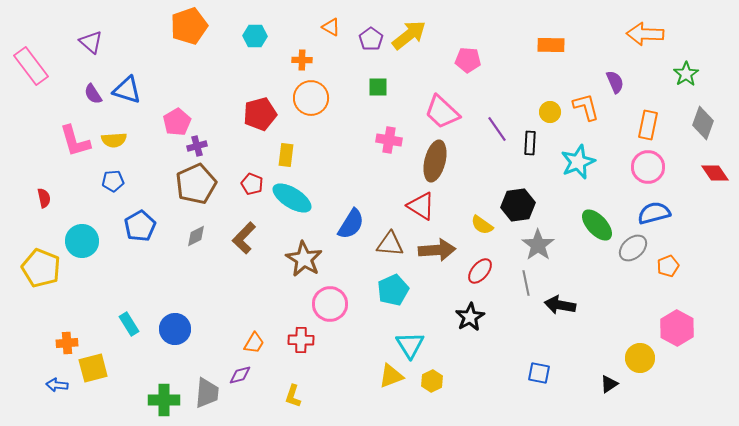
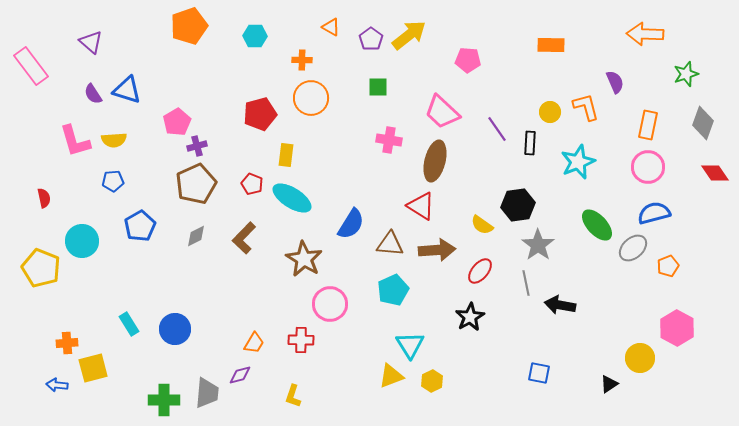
green star at (686, 74): rotated 15 degrees clockwise
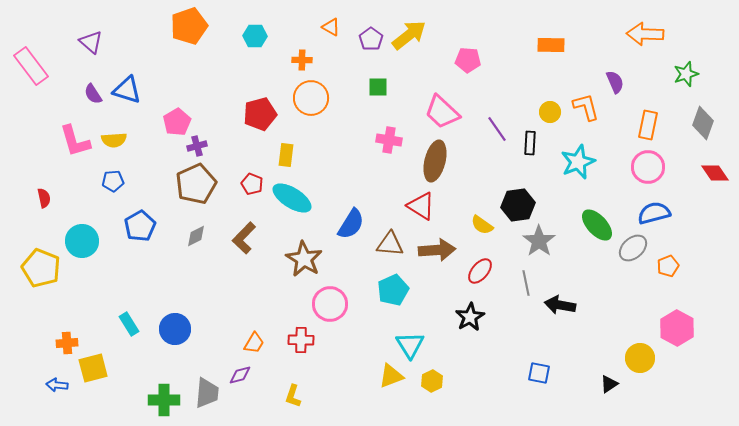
gray star at (538, 245): moved 1 px right, 4 px up
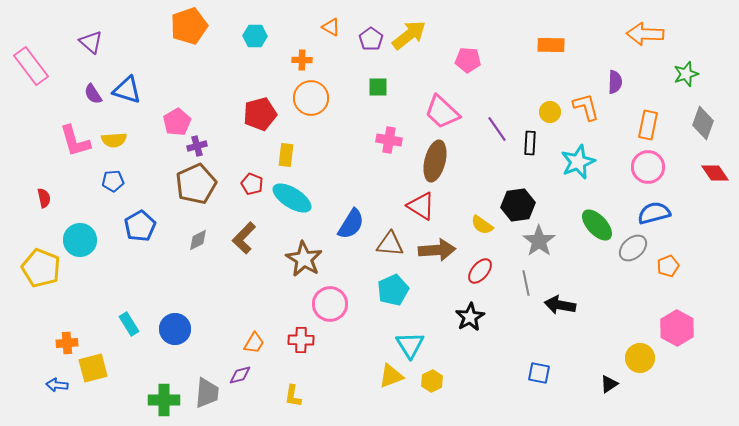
purple semicircle at (615, 82): rotated 25 degrees clockwise
gray diamond at (196, 236): moved 2 px right, 4 px down
cyan circle at (82, 241): moved 2 px left, 1 px up
yellow L-shape at (293, 396): rotated 10 degrees counterclockwise
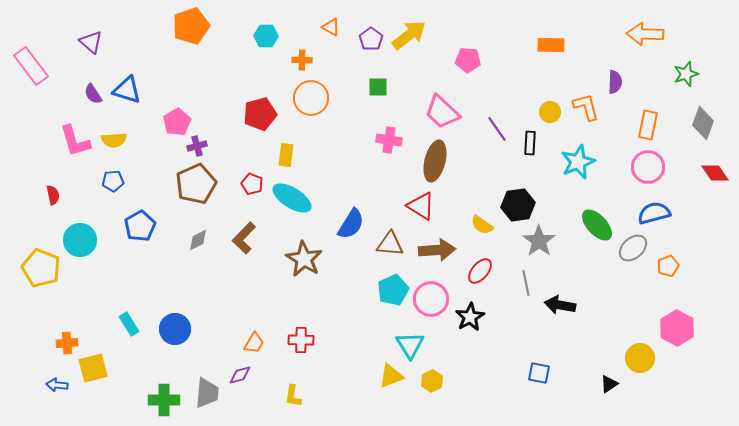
orange pentagon at (189, 26): moved 2 px right
cyan hexagon at (255, 36): moved 11 px right
red semicircle at (44, 198): moved 9 px right, 3 px up
pink circle at (330, 304): moved 101 px right, 5 px up
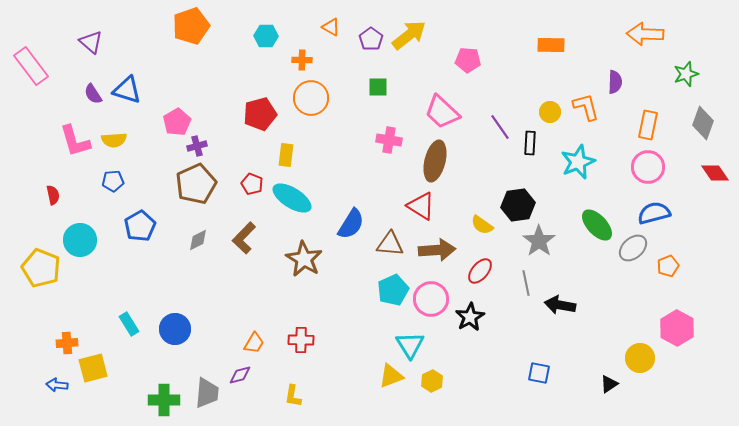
purple line at (497, 129): moved 3 px right, 2 px up
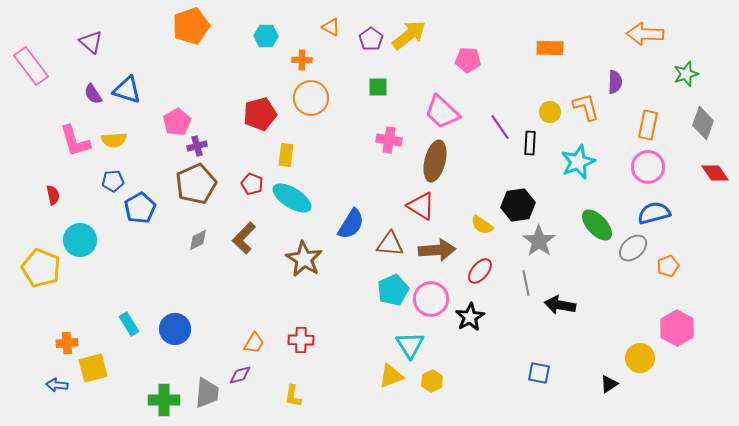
orange rectangle at (551, 45): moved 1 px left, 3 px down
blue pentagon at (140, 226): moved 18 px up
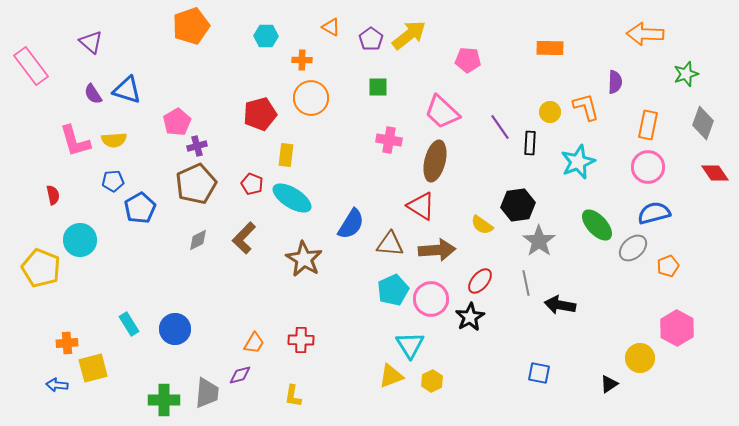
red ellipse at (480, 271): moved 10 px down
